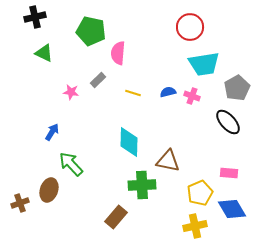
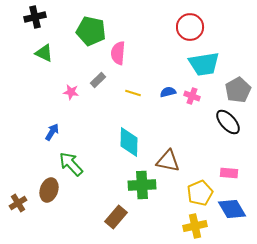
gray pentagon: moved 1 px right, 2 px down
brown cross: moved 2 px left; rotated 12 degrees counterclockwise
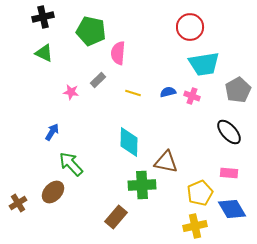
black cross: moved 8 px right
black ellipse: moved 1 px right, 10 px down
brown triangle: moved 2 px left, 1 px down
brown ellipse: moved 4 px right, 2 px down; rotated 25 degrees clockwise
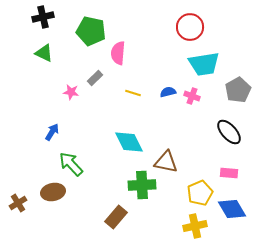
gray rectangle: moved 3 px left, 2 px up
cyan diamond: rotated 28 degrees counterclockwise
brown ellipse: rotated 35 degrees clockwise
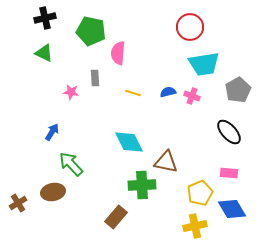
black cross: moved 2 px right, 1 px down
gray rectangle: rotated 49 degrees counterclockwise
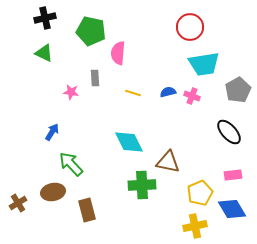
brown triangle: moved 2 px right
pink rectangle: moved 4 px right, 2 px down; rotated 12 degrees counterclockwise
brown rectangle: moved 29 px left, 7 px up; rotated 55 degrees counterclockwise
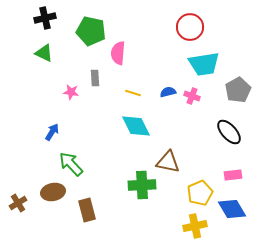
cyan diamond: moved 7 px right, 16 px up
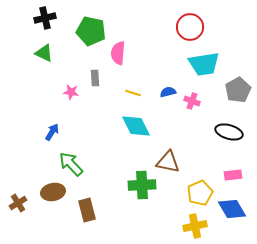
pink cross: moved 5 px down
black ellipse: rotated 32 degrees counterclockwise
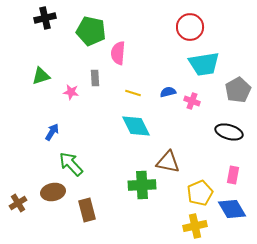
green triangle: moved 3 px left, 23 px down; rotated 42 degrees counterclockwise
pink rectangle: rotated 72 degrees counterclockwise
